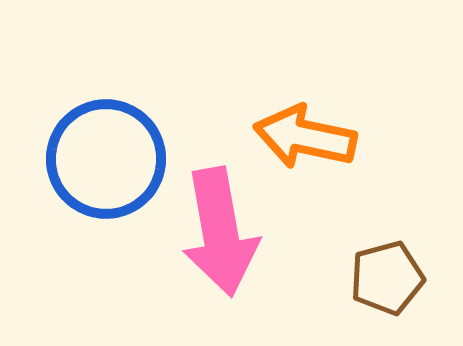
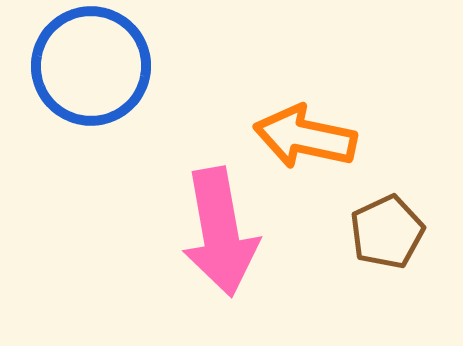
blue circle: moved 15 px left, 93 px up
brown pentagon: moved 46 px up; rotated 10 degrees counterclockwise
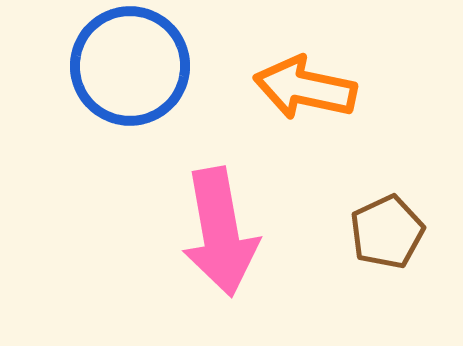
blue circle: moved 39 px right
orange arrow: moved 49 px up
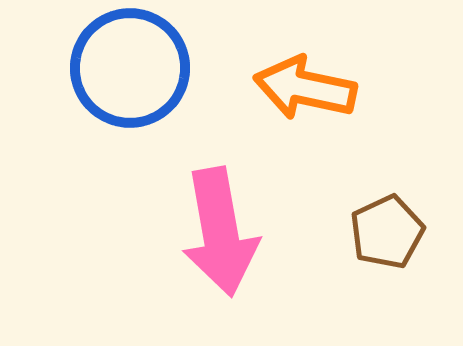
blue circle: moved 2 px down
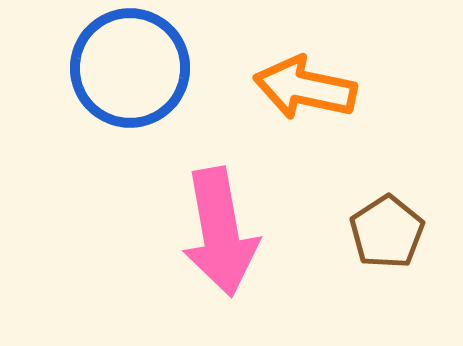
brown pentagon: rotated 8 degrees counterclockwise
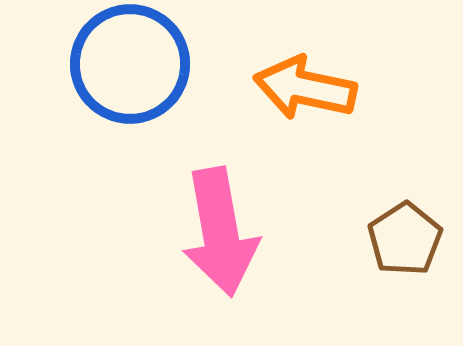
blue circle: moved 4 px up
brown pentagon: moved 18 px right, 7 px down
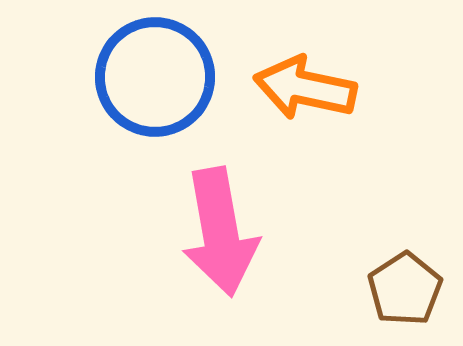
blue circle: moved 25 px right, 13 px down
brown pentagon: moved 50 px down
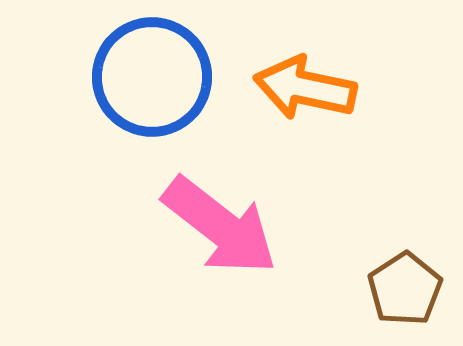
blue circle: moved 3 px left
pink arrow: moved 6 px up; rotated 42 degrees counterclockwise
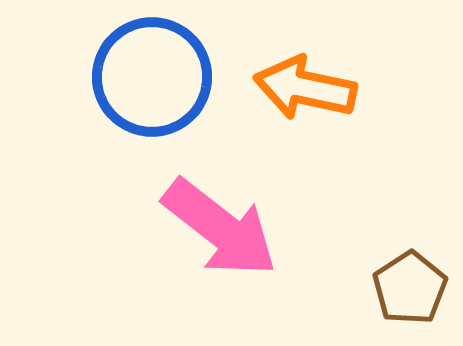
pink arrow: moved 2 px down
brown pentagon: moved 5 px right, 1 px up
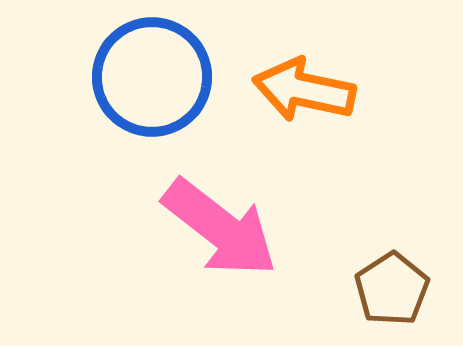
orange arrow: moved 1 px left, 2 px down
brown pentagon: moved 18 px left, 1 px down
